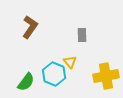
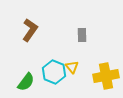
brown L-shape: moved 3 px down
yellow triangle: moved 2 px right, 5 px down
cyan hexagon: moved 2 px up
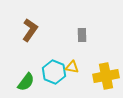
yellow triangle: rotated 40 degrees counterclockwise
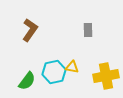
gray rectangle: moved 6 px right, 5 px up
cyan hexagon: rotated 25 degrees clockwise
green semicircle: moved 1 px right, 1 px up
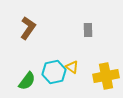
brown L-shape: moved 2 px left, 2 px up
yellow triangle: rotated 24 degrees clockwise
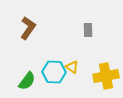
cyan hexagon: rotated 15 degrees clockwise
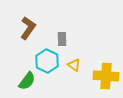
gray rectangle: moved 26 px left, 9 px down
yellow triangle: moved 2 px right, 2 px up
cyan hexagon: moved 7 px left, 11 px up; rotated 25 degrees clockwise
yellow cross: rotated 15 degrees clockwise
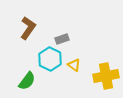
gray rectangle: rotated 72 degrees clockwise
cyan hexagon: moved 3 px right, 2 px up
yellow cross: rotated 15 degrees counterclockwise
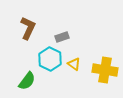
brown L-shape: rotated 10 degrees counterclockwise
gray rectangle: moved 2 px up
yellow triangle: moved 1 px up
yellow cross: moved 1 px left, 6 px up; rotated 20 degrees clockwise
